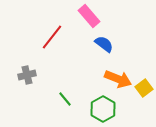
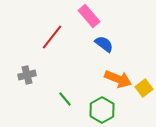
green hexagon: moved 1 px left, 1 px down
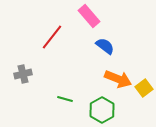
blue semicircle: moved 1 px right, 2 px down
gray cross: moved 4 px left, 1 px up
green line: rotated 35 degrees counterclockwise
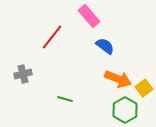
green hexagon: moved 23 px right
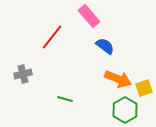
yellow square: rotated 18 degrees clockwise
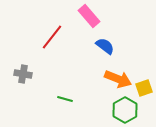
gray cross: rotated 24 degrees clockwise
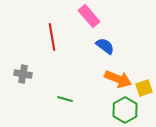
red line: rotated 48 degrees counterclockwise
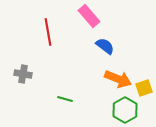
red line: moved 4 px left, 5 px up
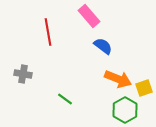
blue semicircle: moved 2 px left
green line: rotated 21 degrees clockwise
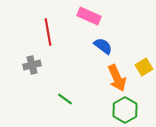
pink rectangle: rotated 25 degrees counterclockwise
gray cross: moved 9 px right, 9 px up; rotated 24 degrees counterclockwise
orange arrow: moved 1 px left, 1 px up; rotated 44 degrees clockwise
yellow square: moved 21 px up; rotated 12 degrees counterclockwise
